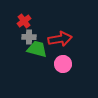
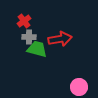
pink circle: moved 16 px right, 23 px down
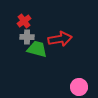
gray cross: moved 2 px left
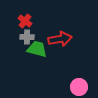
red cross: moved 1 px right; rotated 16 degrees counterclockwise
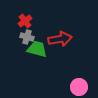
red cross: rotated 16 degrees clockwise
gray cross: rotated 16 degrees clockwise
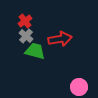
gray cross: moved 1 px left, 1 px up; rotated 24 degrees clockwise
green trapezoid: moved 2 px left, 2 px down
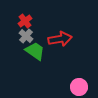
green trapezoid: rotated 20 degrees clockwise
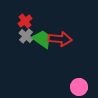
red arrow: rotated 15 degrees clockwise
green trapezoid: moved 7 px right, 12 px up
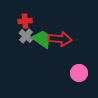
red cross: rotated 32 degrees clockwise
pink circle: moved 14 px up
